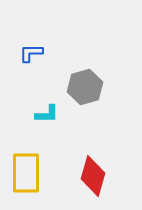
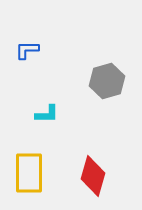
blue L-shape: moved 4 px left, 3 px up
gray hexagon: moved 22 px right, 6 px up
yellow rectangle: moved 3 px right
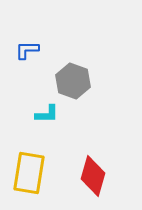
gray hexagon: moved 34 px left; rotated 24 degrees counterclockwise
yellow rectangle: rotated 9 degrees clockwise
